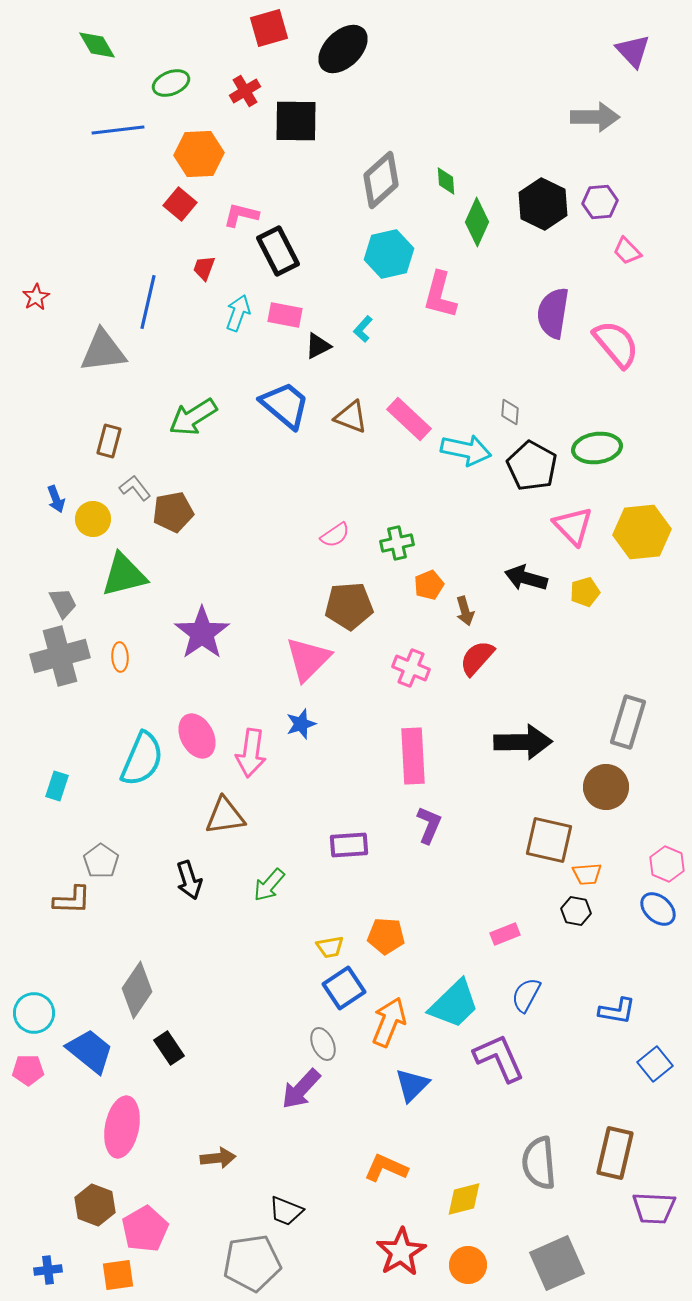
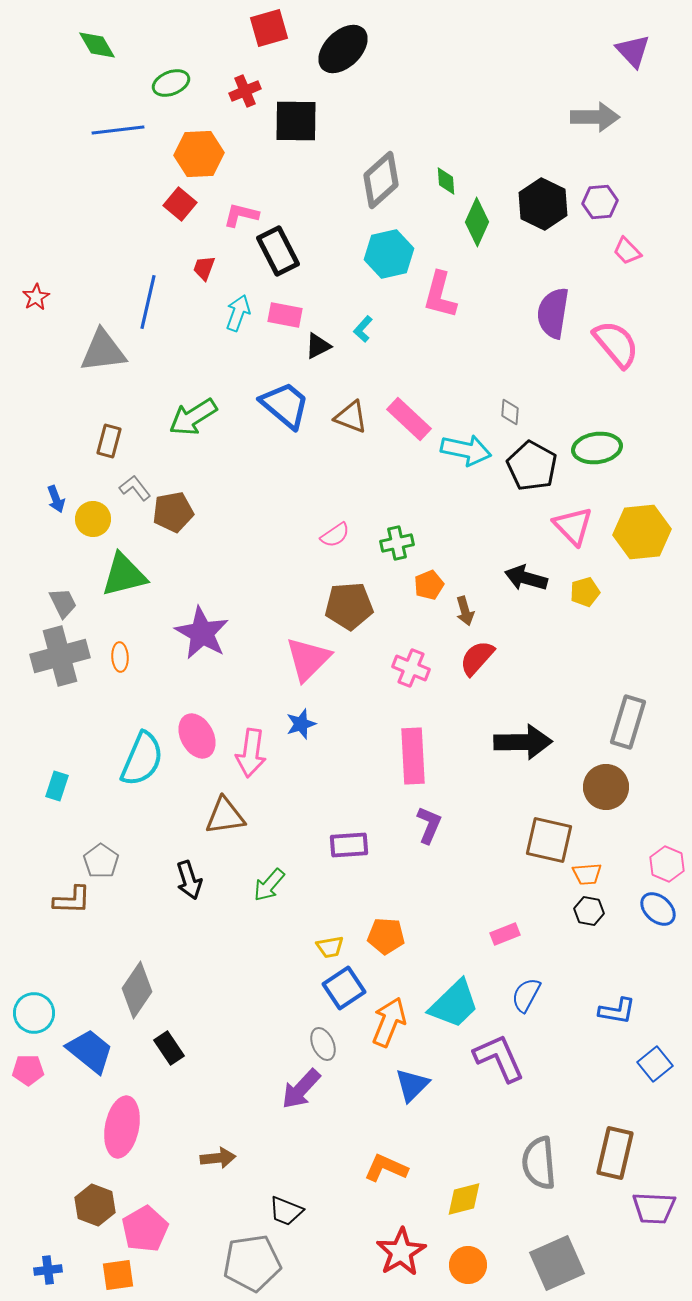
red cross at (245, 91): rotated 8 degrees clockwise
purple star at (202, 633): rotated 8 degrees counterclockwise
black hexagon at (576, 911): moved 13 px right
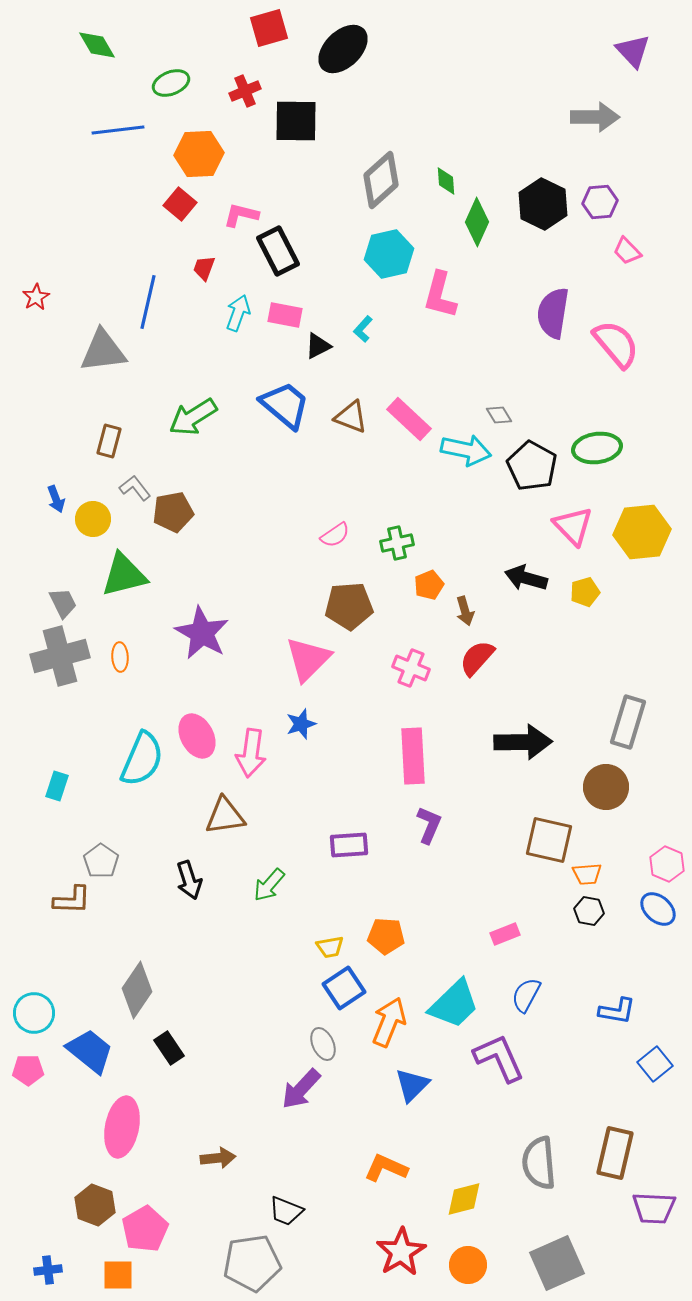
gray diamond at (510, 412): moved 11 px left, 3 px down; rotated 36 degrees counterclockwise
orange square at (118, 1275): rotated 8 degrees clockwise
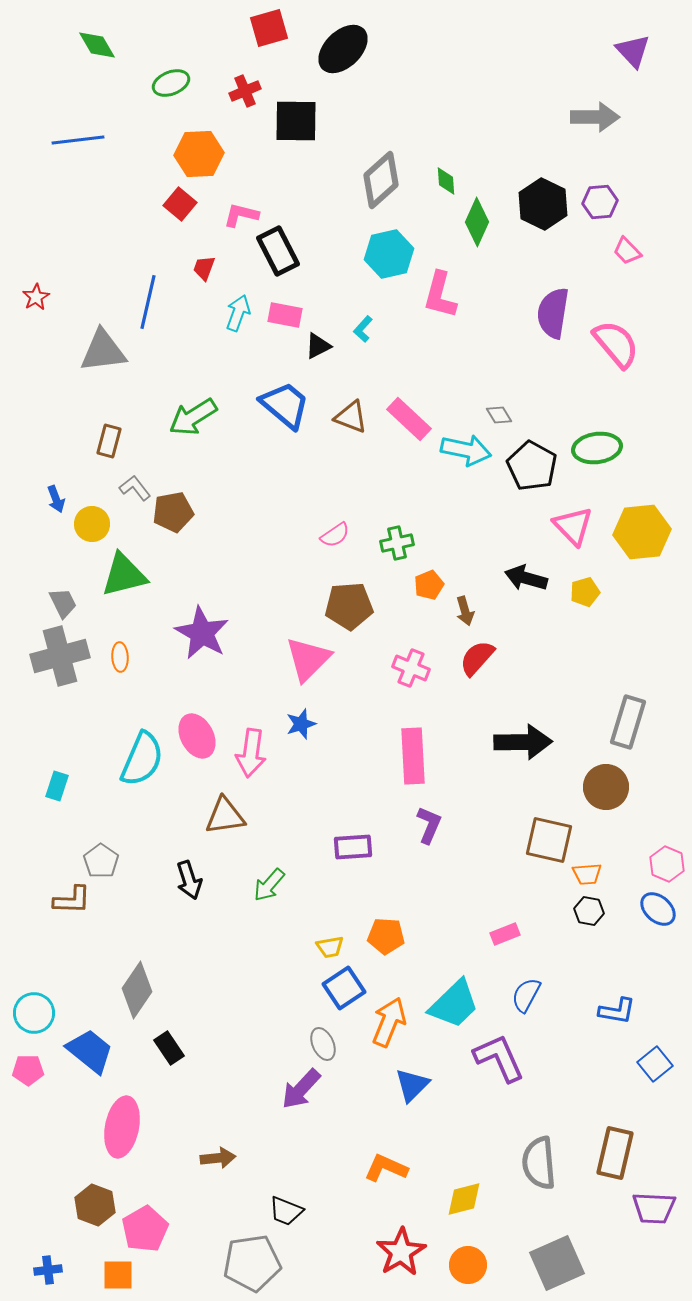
blue line at (118, 130): moved 40 px left, 10 px down
yellow circle at (93, 519): moved 1 px left, 5 px down
purple rectangle at (349, 845): moved 4 px right, 2 px down
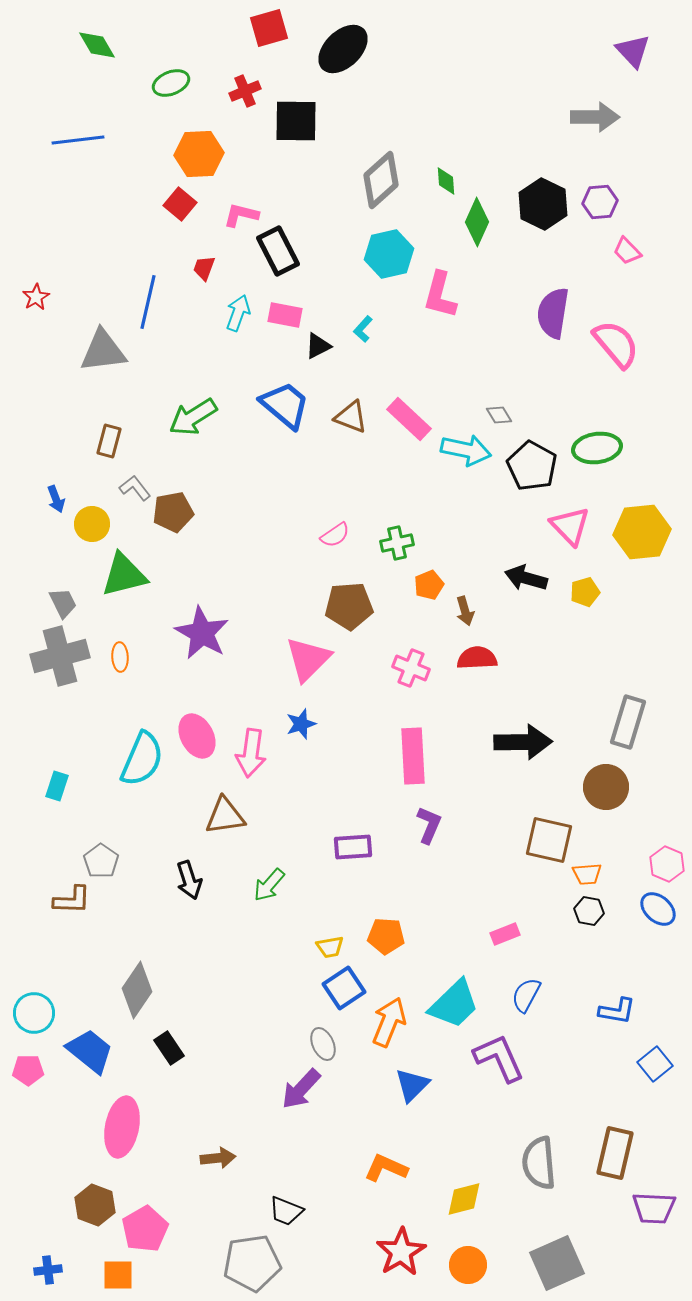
pink triangle at (573, 526): moved 3 px left
red semicircle at (477, 658): rotated 45 degrees clockwise
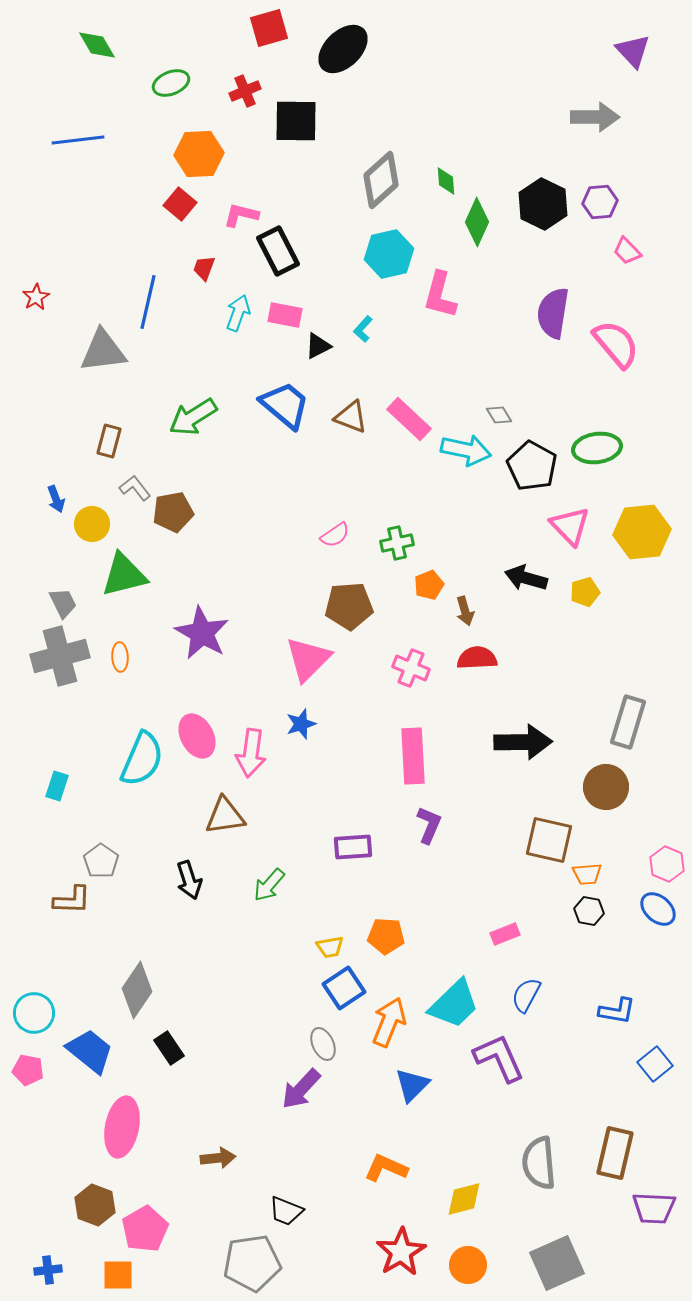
pink pentagon at (28, 1070): rotated 12 degrees clockwise
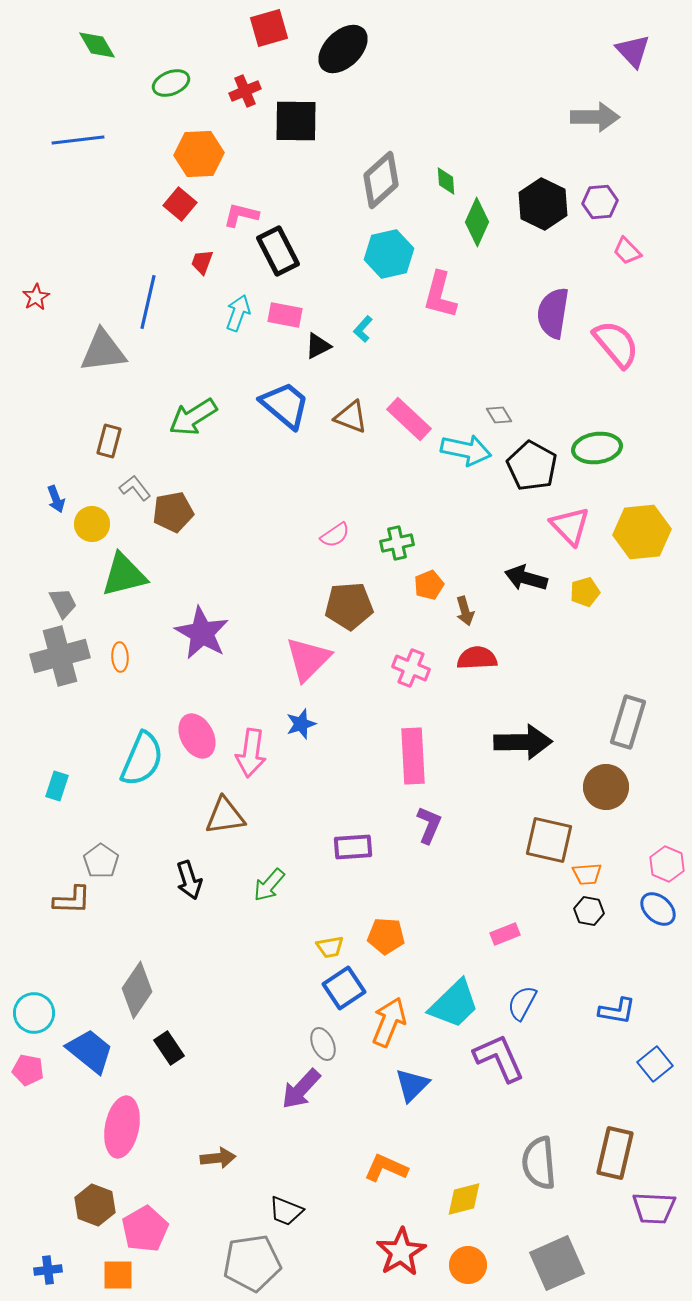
red trapezoid at (204, 268): moved 2 px left, 6 px up
blue semicircle at (526, 995): moved 4 px left, 8 px down
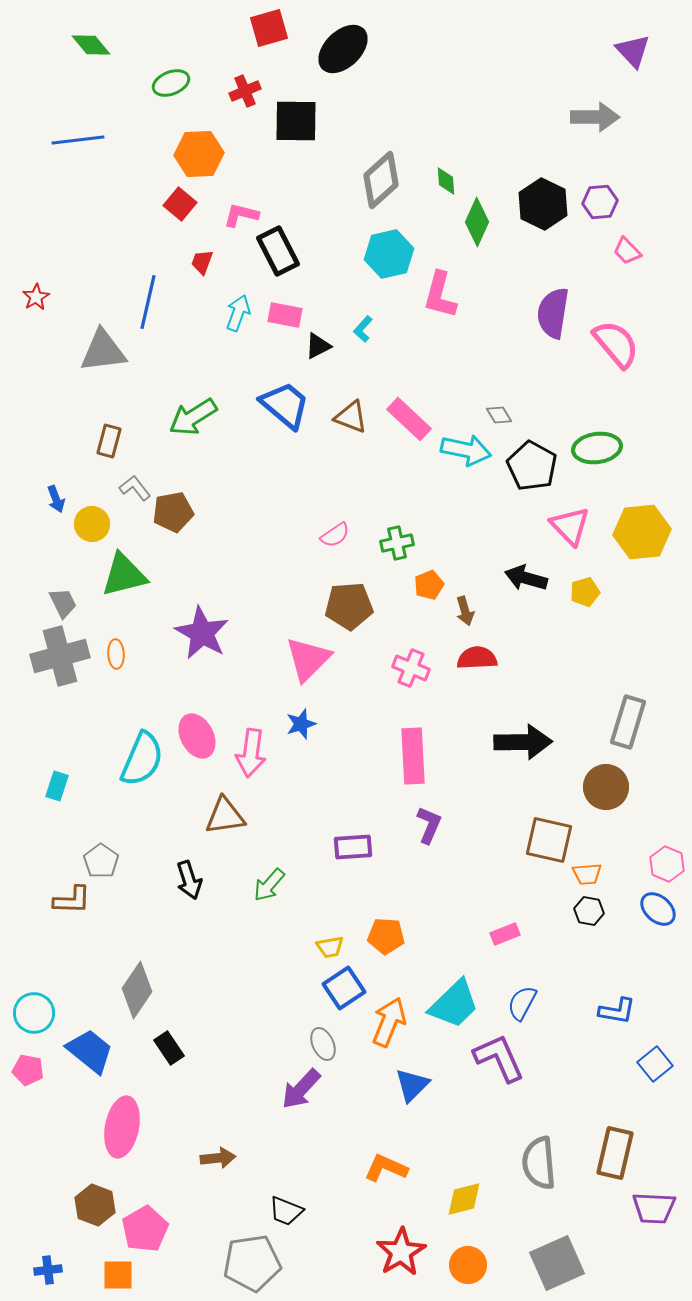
green diamond at (97, 45): moved 6 px left; rotated 9 degrees counterclockwise
orange ellipse at (120, 657): moved 4 px left, 3 px up
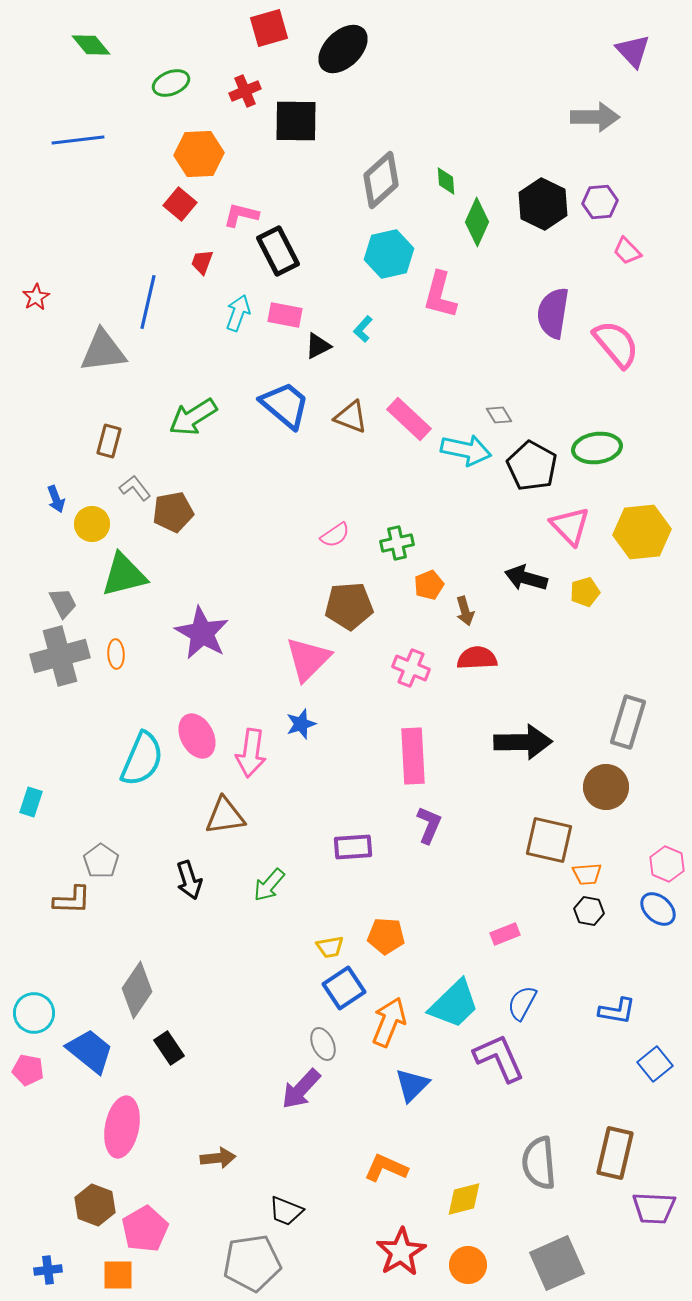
cyan rectangle at (57, 786): moved 26 px left, 16 px down
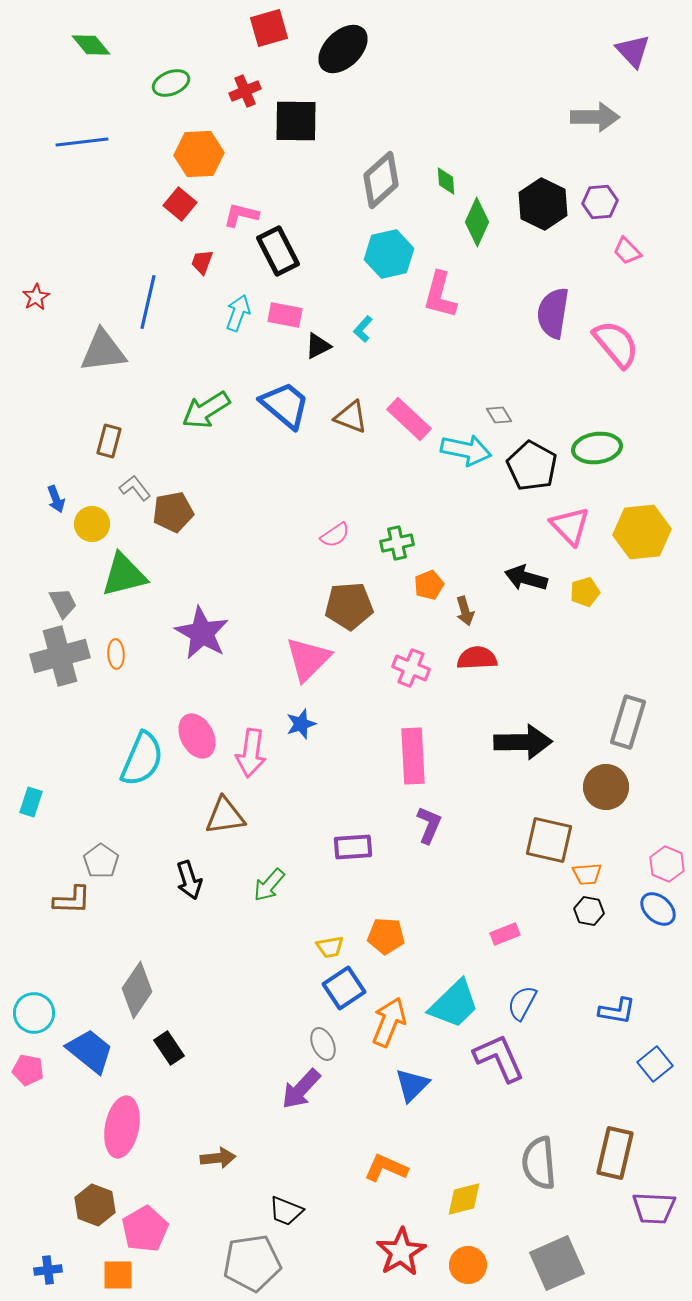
blue line at (78, 140): moved 4 px right, 2 px down
green arrow at (193, 417): moved 13 px right, 7 px up
